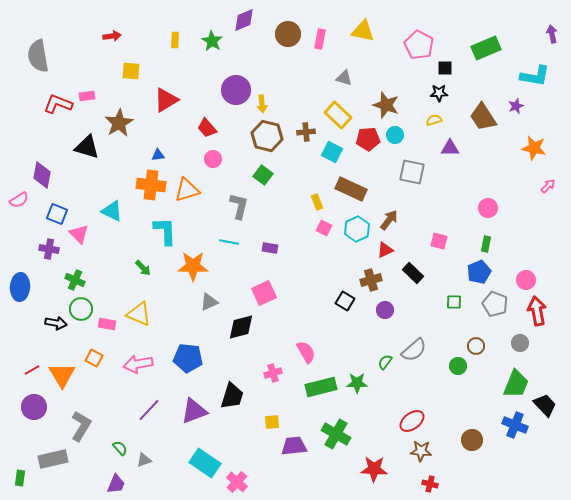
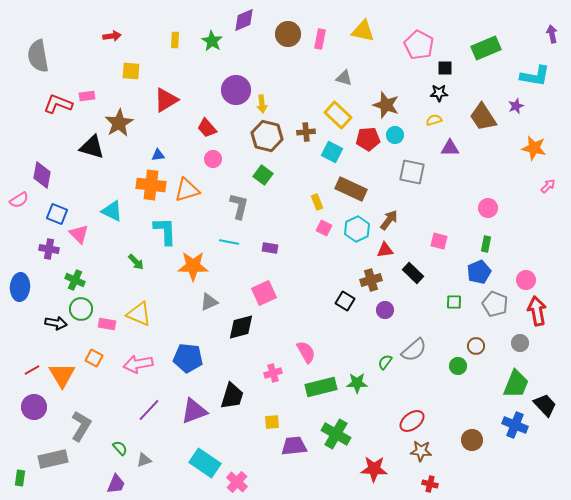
black triangle at (87, 147): moved 5 px right
red triangle at (385, 250): rotated 18 degrees clockwise
green arrow at (143, 268): moved 7 px left, 6 px up
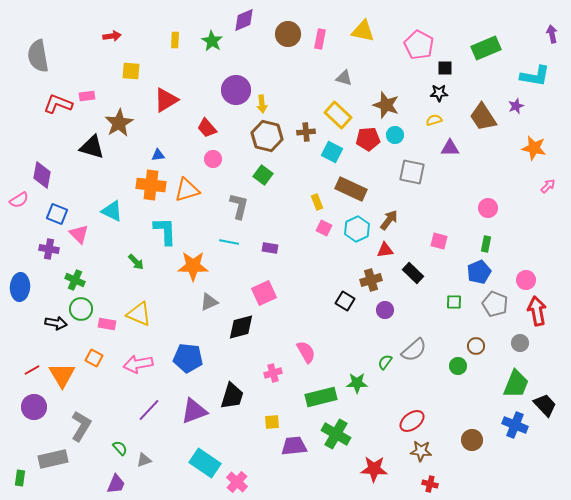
green rectangle at (321, 387): moved 10 px down
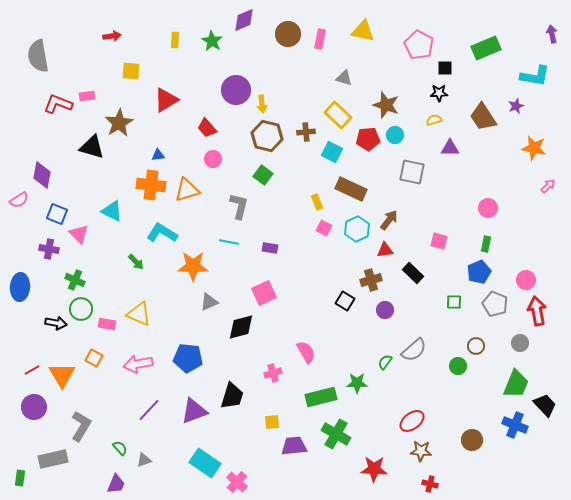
cyan L-shape at (165, 231): moved 3 px left, 2 px down; rotated 56 degrees counterclockwise
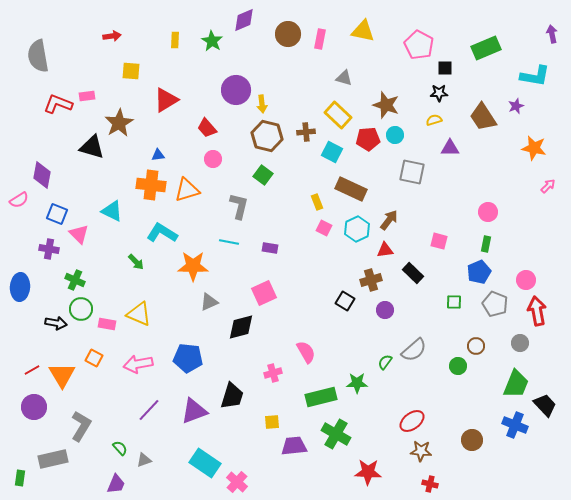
pink circle at (488, 208): moved 4 px down
red star at (374, 469): moved 6 px left, 3 px down
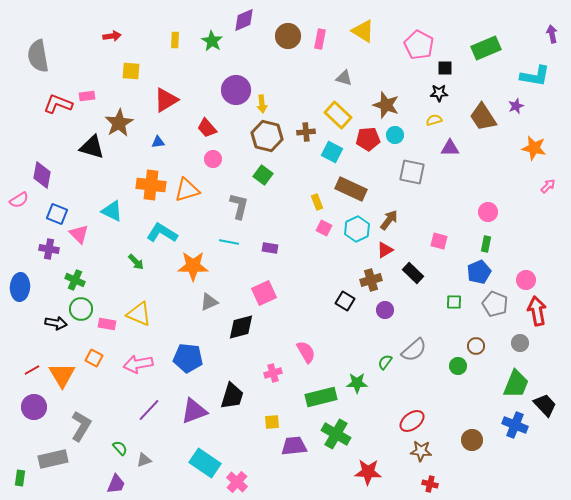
yellow triangle at (363, 31): rotated 20 degrees clockwise
brown circle at (288, 34): moved 2 px down
blue triangle at (158, 155): moved 13 px up
red triangle at (385, 250): rotated 24 degrees counterclockwise
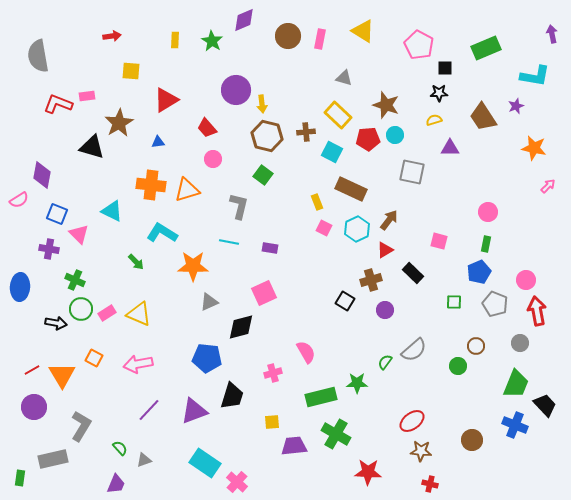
pink rectangle at (107, 324): moved 11 px up; rotated 42 degrees counterclockwise
blue pentagon at (188, 358): moved 19 px right
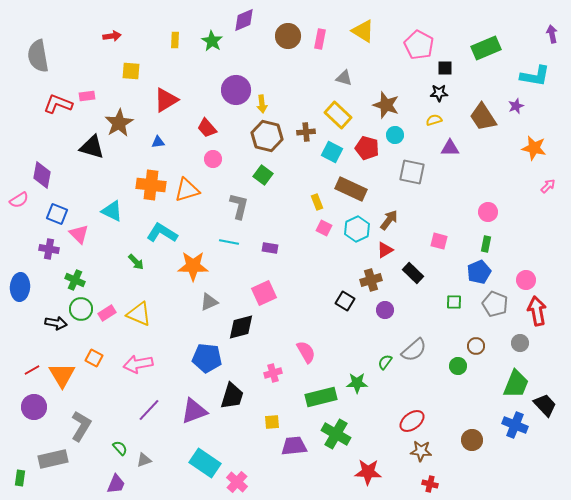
red pentagon at (368, 139): moved 1 px left, 9 px down; rotated 20 degrees clockwise
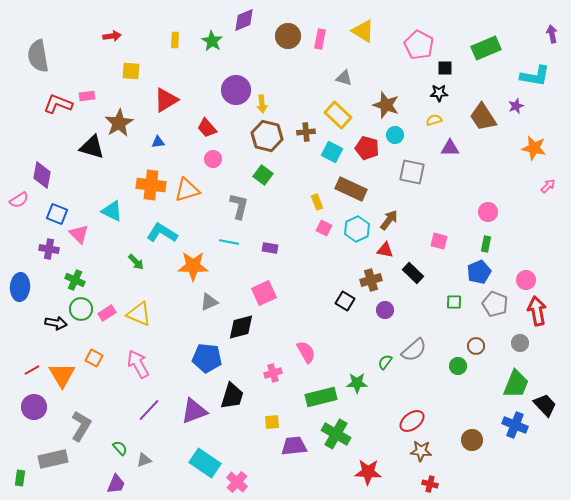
red triangle at (385, 250): rotated 42 degrees clockwise
pink arrow at (138, 364): rotated 72 degrees clockwise
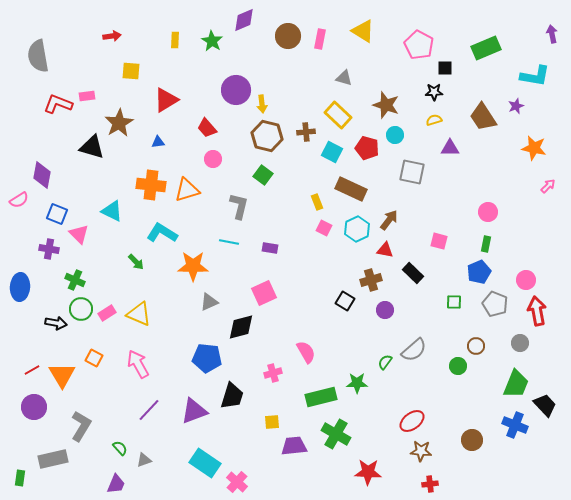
black star at (439, 93): moved 5 px left, 1 px up
red cross at (430, 484): rotated 21 degrees counterclockwise
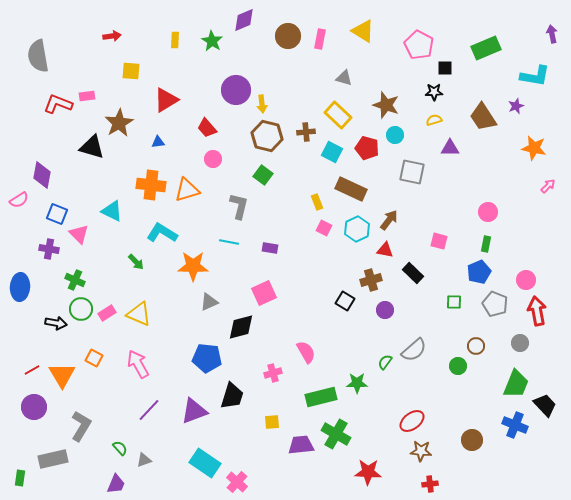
purple trapezoid at (294, 446): moved 7 px right, 1 px up
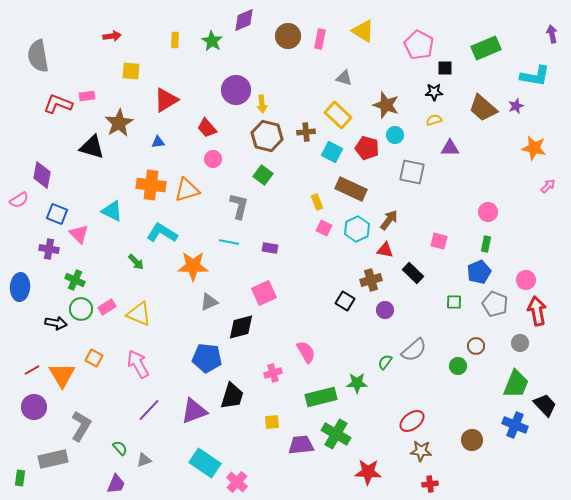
brown trapezoid at (483, 117): moved 9 px up; rotated 16 degrees counterclockwise
pink rectangle at (107, 313): moved 6 px up
